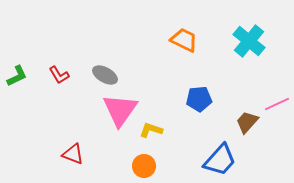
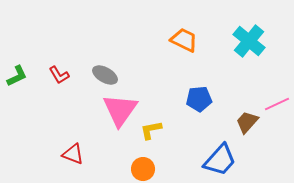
yellow L-shape: rotated 30 degrees counterclockwise
orange circle: moved 1 px left, 3 px down
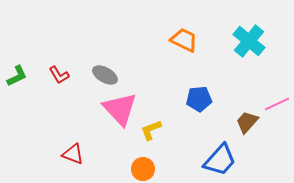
pink triangle: moved 1 px up; rotated 18 degrees counterclockwise
yellow L-shape: rotated 10 degrees counterclockwise
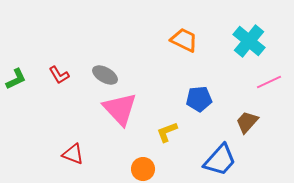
green L-shape: moved 1 px left, 3 px down
pink line: moved 8 px left, 22 px up
yellow L-shape: moved 16 px right, 2 px down
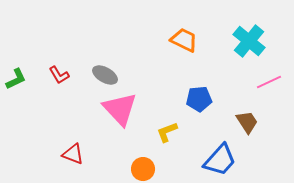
brown trapezoid: rotated 105 degrees clockwise
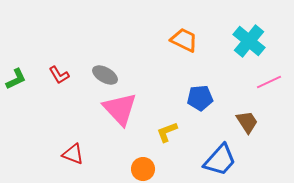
blue pentagon: moved 1 px right, 1 px up
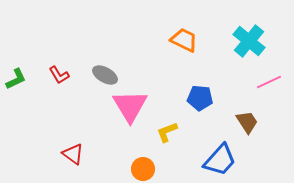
blue pentagon: rotated 10 degrees clockwise
pink triangle: moved 10 px right, 3 px up; rotated 12 degrees clockwise
red triangle: rotated 15 degrees clockwise
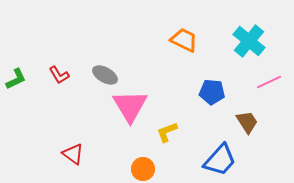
blue pentagon: moved 12 px right, 6 px up
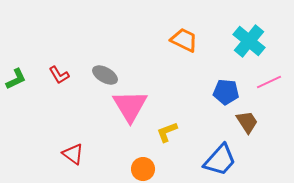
blue pentagon: moved 14 px right
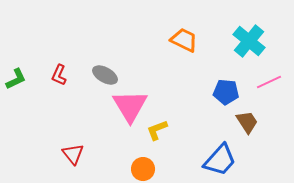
red L-shape: rotated 55 degrees clockwise
yellow L-shape: moved 10 px left, 2 px up
red triangle: rotated 15 degrees clockwise
